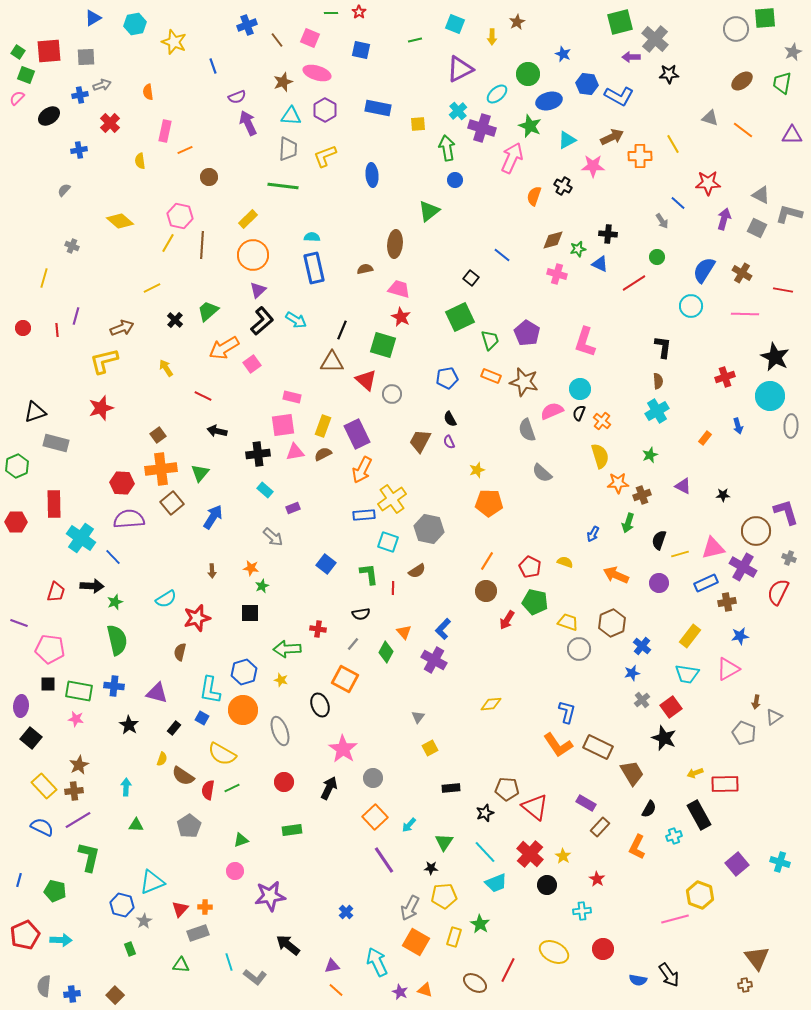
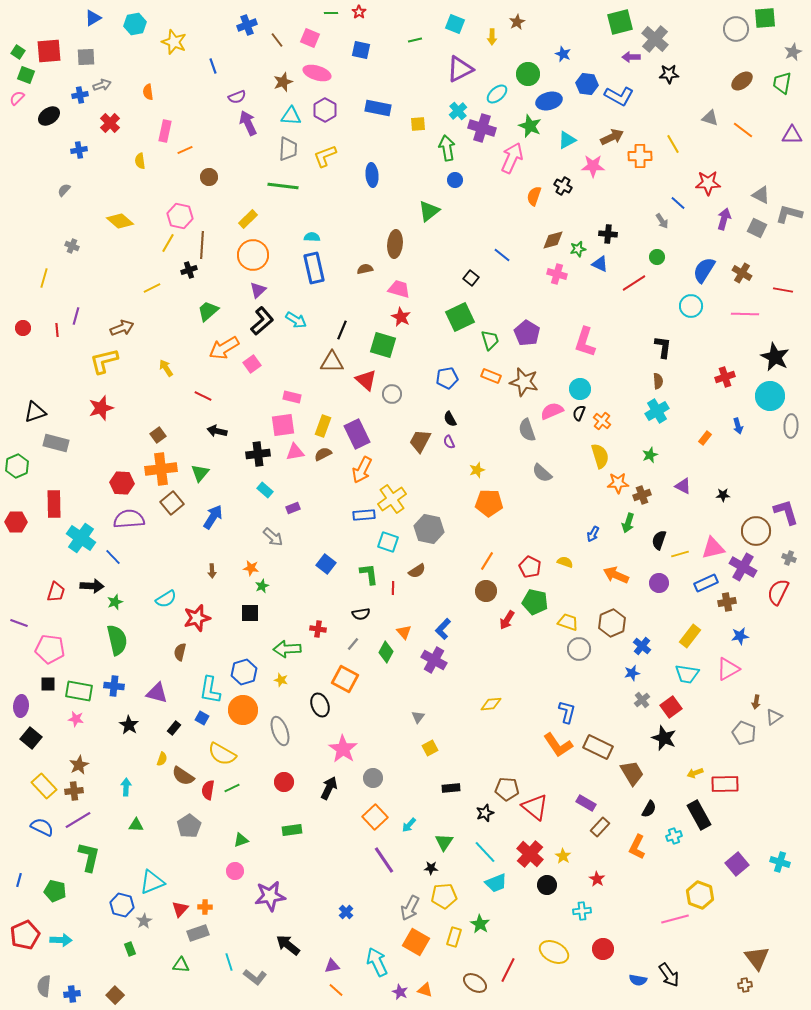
black cross at (175, 320): moved 14 px right, 50 px up; rotated 28 degrees clockwise
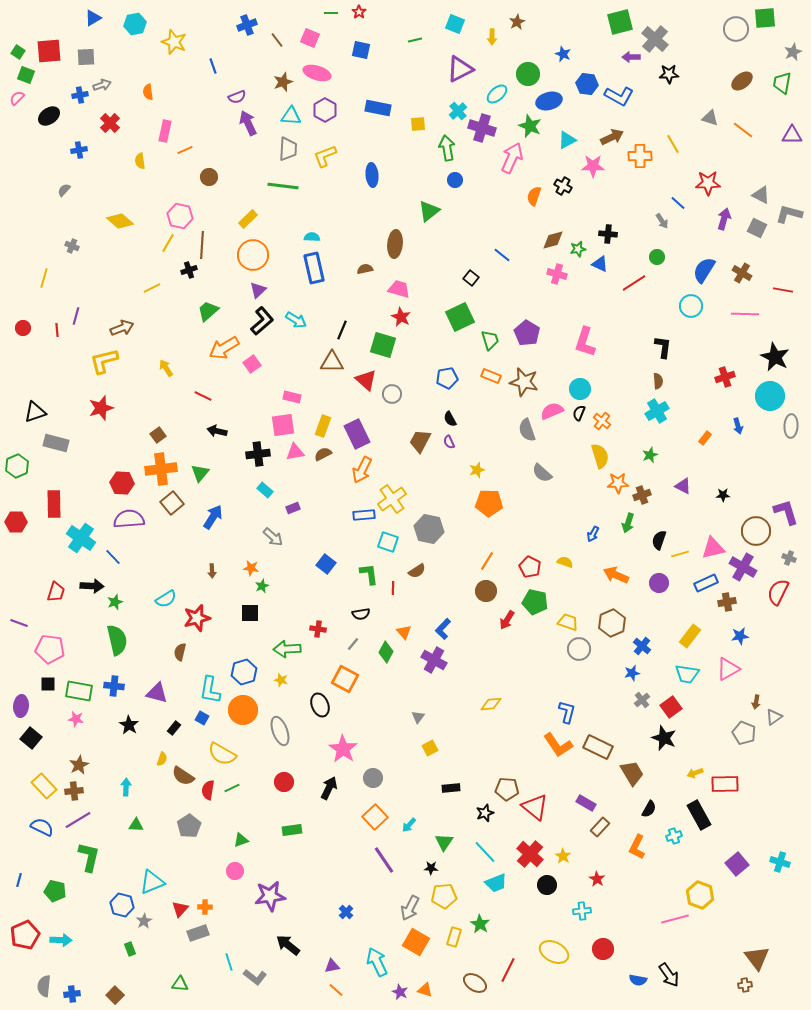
green triangle at (181, 965): moved 1 px left, 19 px down
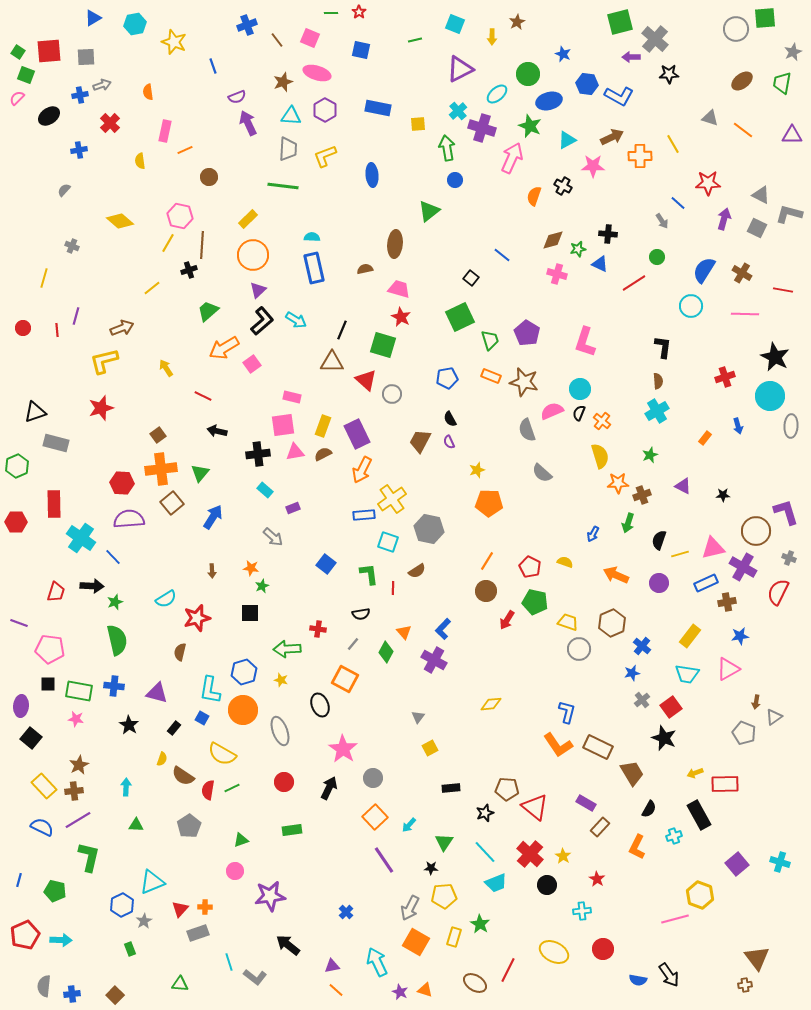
yellow line at (152, 288): rotated 12 degrees counterclockwise
blue hexagon at (122, 905): rotated 20 degrees clockwise
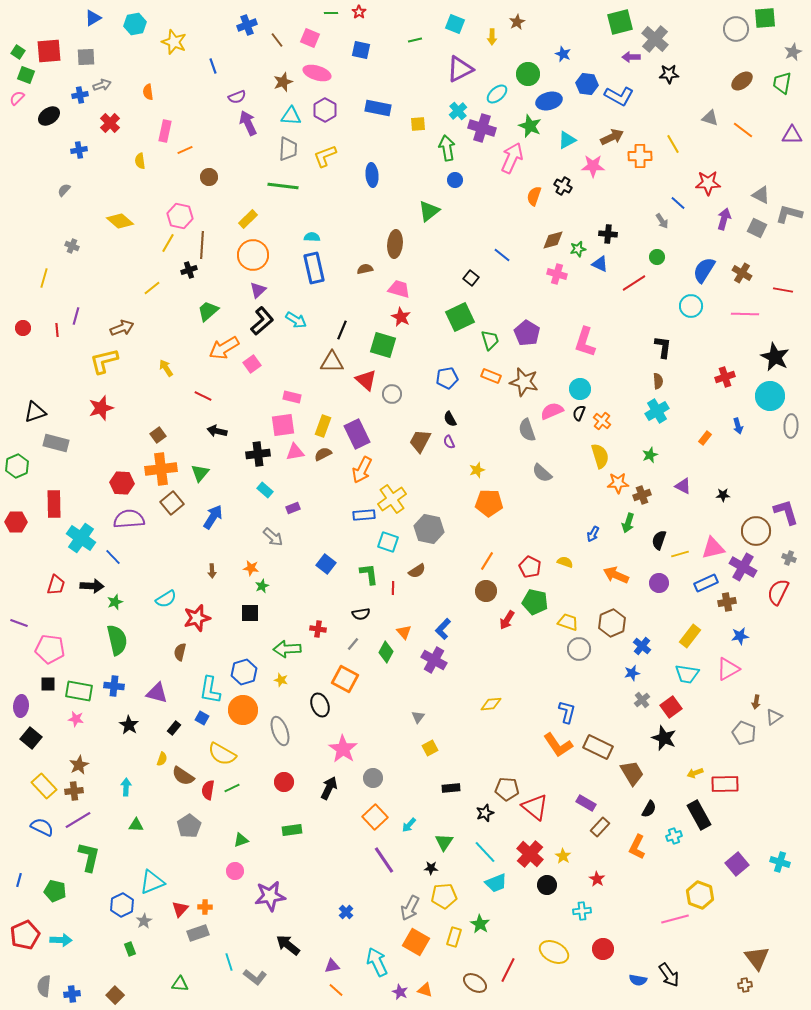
red trapezoid at (56, 592): moved 7 px up
